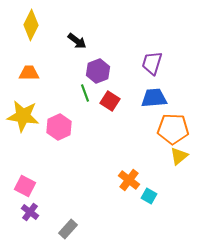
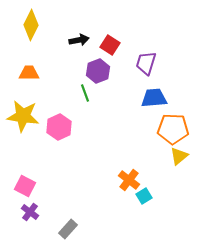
black arrow: moved 2 px right, 1 px up; rotated 48 degrees counterclockwise
purple trapezoid: moved 6 px left
red square: moved 56 px up
cyan square: moved 5 px left; rotated 28 degrees clockwise
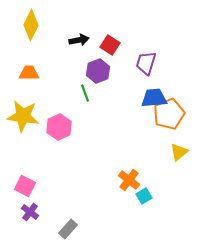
orange pentagon: moved 4 px left, 15 px up; rotated 24 degrees counterclockwise
yellow triangle: moved 4 px up
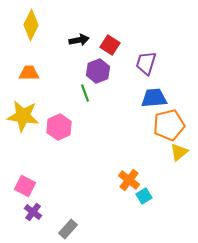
orange pentagon: moved 11 px down; rotated 8 degrees clockwise
purple cross: moved 3 px right
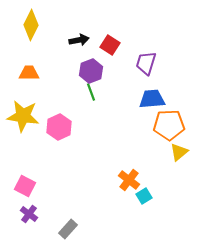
purple hexagon: moved 7 px left
green line: moved 6 px right, 1 px up
blue trapezoid: moved 2 px left, 1 px down
orange pentagon: rotated 12 degrees clockwise
purple cross: moved 4 px left, 2 px down
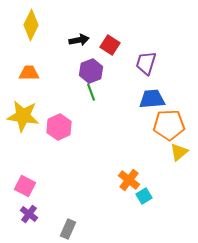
gray rectangle: rotated 18 degrees counterclockwise
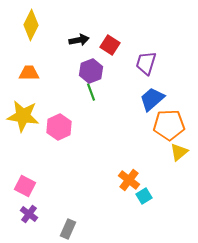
blue trapezoid: rotated 36 degrees counterclockwise
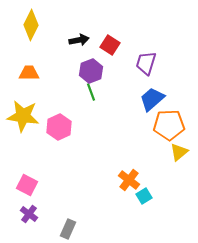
pink square: moved 2 px right, 1 px up
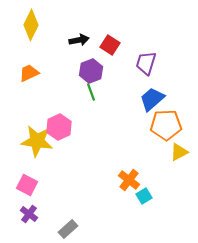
orange trapezoid: rotated 25 degrees counterclockwise
yellow star: moved 14 px right, 25 px down
orange pentagon: moved 3 px left
yellow triangle: rotated 12 degrees clockwise
gray rectangle: rotated 24 degrees clockwise
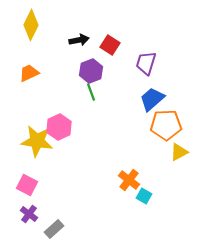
cyan square: rotated 28 degrees counterclockwise
gray rectangle: moved 14 px left
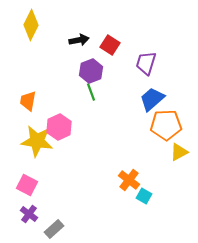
orange trapezoid: moved 1 px left, 28 px down; rotated 55 degrees counterclockwise
